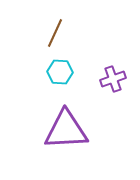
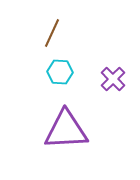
brown line: moved 3 px left
purple cross: rotated 25 degrees counterclockwise
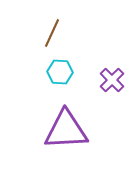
purple cross: moved 1 px left, 1 px down
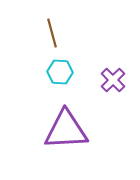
brown line: rotated 40 degrees counterclockwise
purple cross: moved 1 px right
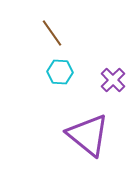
brown line: rotated 20 degrees counterclockwise
purple triangle: moved 22 px right, 5 px down; rotated 42 degrees clockwise
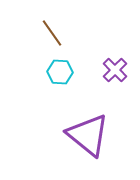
purple cross: moved 2 px right, 10 px up
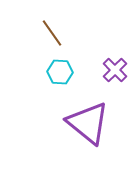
purple triangle: moved 12 px up
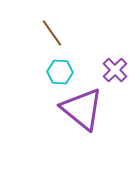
purple triangle: moved 6 px left, 14 px up
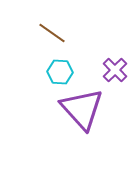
brown line: rotated 20 degrees counterclockwise
purple triangle: rotated 9 degrees clockwise
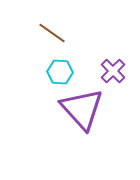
purple cross: moved 2 px left, 1 px down
